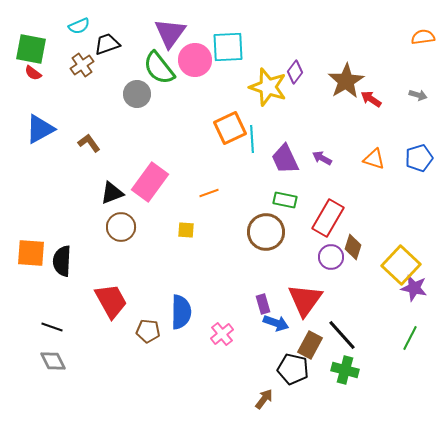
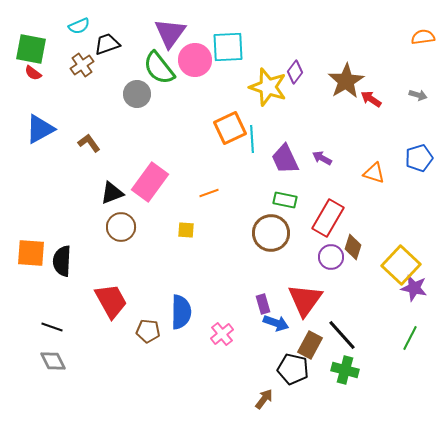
orange triangle at (374, 159): moved 14 px down
brown circle at (266, 232): moved 5 px right, 1 px down
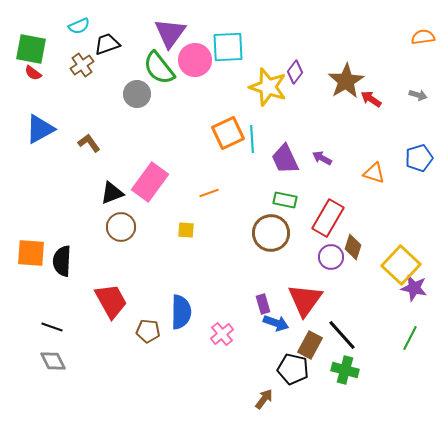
orange square at (230, 128): moved 2 px left, 5 px down
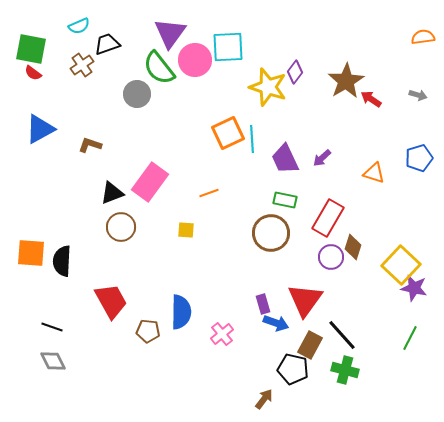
brown L-shape at (89, 143): moved 1 px right, 2 px down; rotated 35 degrees counterclockwise
purple arrow at (322, 158): rotated 72 degrees counterclockwise
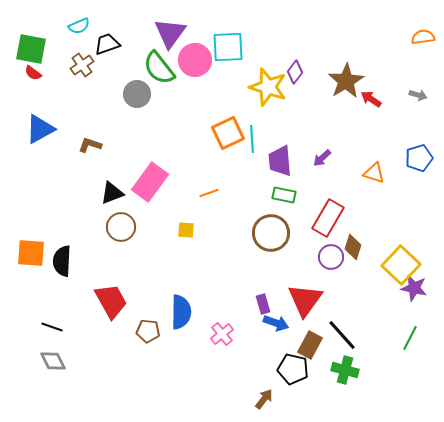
purple trapezoid at (285, 159): moved 5 px left, 2 px down; rotated 20 degrees clockwise
green rectangle at (285, 200): moved 1 px left, 5 px up
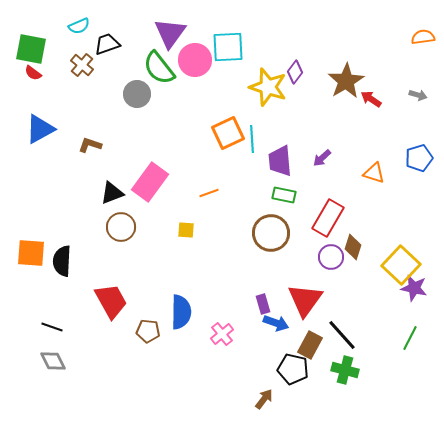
brown cross at (82, 65): rotated 15 degrees counterclockwise
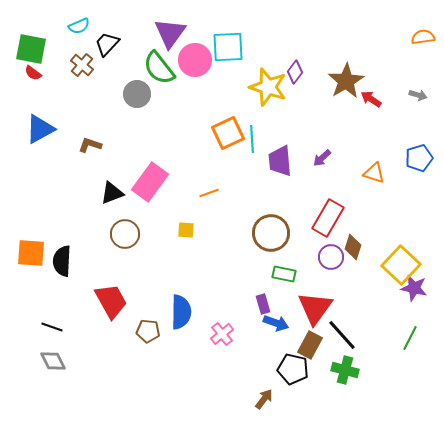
black trapezoid at (107, 44): rotated 28 degrees counterclockwise
green rectangle at (284, 195): moved 79 px down
brown circle at (121, 227): moved 4 px right, 7 px down
red triangle at (305, 300): moved 10 px right, 8 px down
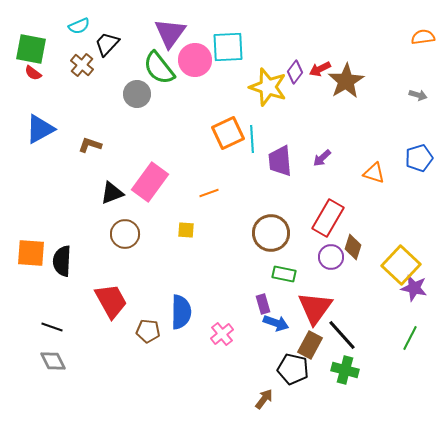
red arrow at (371, 99): moved 51 px left, 30 px up; rotated 60 degrees counterclockwise
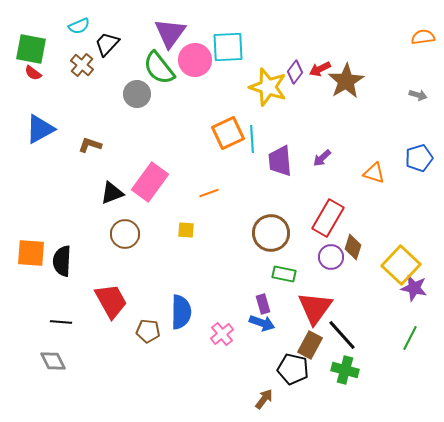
blue arrow at (276, 323): moved 14 px left
black line at (52, 327): moved 9 px right, 5 px up; rotated 15 degrees counterclockwise
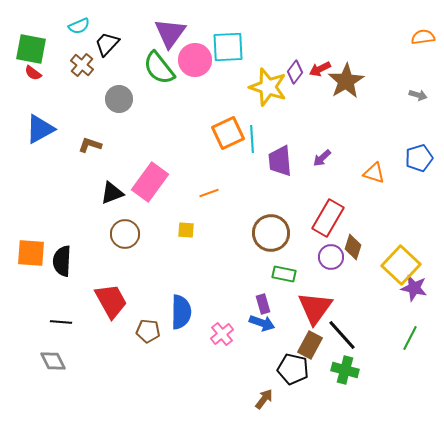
gray circle at (137, 94): moved 18 px left, 5 px down
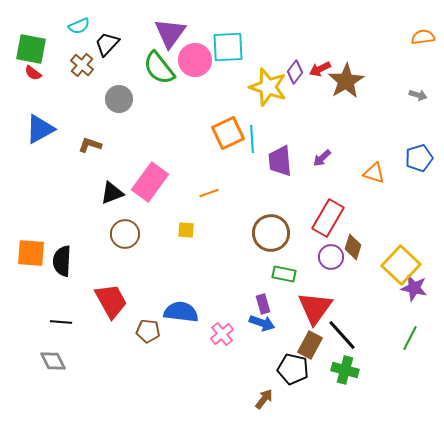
blue semicircle at (181, 312): rotated 84 degrees counterclockwise
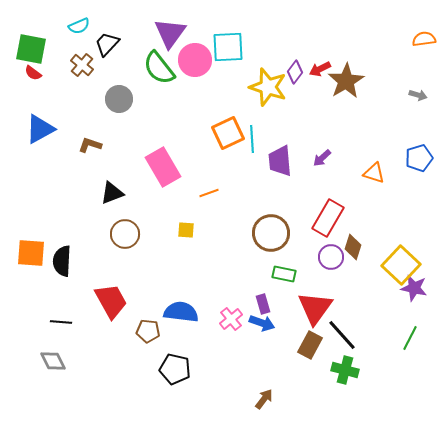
orange semicircle at (423, 37): moved 1 px right, 2 px down
pink rectangle at (150, 182): moved 13 px right, 15 px up; rotated 66 degrees counterclockwise
pink cross at (222, 334): moved 9 px right, 15 px up
black pentagon at (293, 369): moved 118 px left
